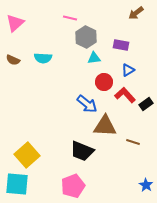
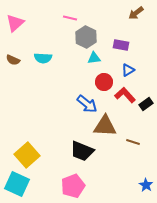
cyan square: rotated 20 degrees clockwise
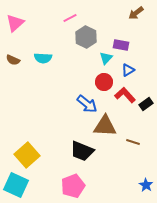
pink line: rotated 40 degrees counterclockwise
cyan triangle: moved 12 px right; rotated 40 degrees counterclockwise
cyan square: moved 1 px left, 1 px down
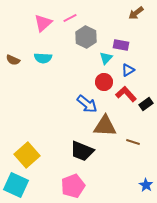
pink triangle: moved 28 px right
red L-shape: moved 1 px right, 1 px up
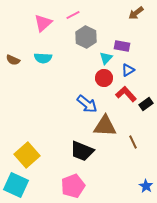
pink line: moved 3 px right, 3 px up
purple rectangle: moved 1 px right, 1 px down
red circle: moved 4 px up
brown line: rotated 48 degrees clockwise
blue star: moved 1 px down
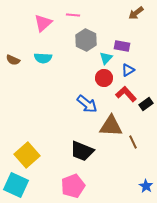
pink line: rotated 32 degrees clockwise
gray hexagon: moved 3 px down
brown triangle: moved 6 px right
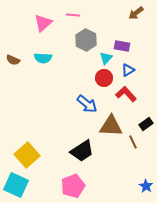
black rectangle: moved 20 px down
black trapezoid: rotated 55 degrees counterclockwise
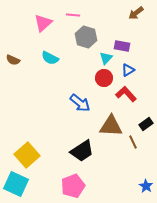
gray hexagon: moved 3 px up; rotated 10 degrees counterclockwise
cyan semicircle: moved 7 px right; rotated 24 degrees clockwise
blue arrow: moved 7 px left, 1 px up
cyan square: moved 1 px up
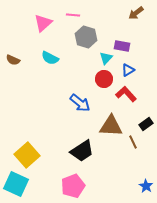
red circle: moved 1 px down
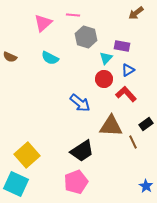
brown semicircle: moved 3 px left, 3 px up
pink pentagon: moved 3 px right, 4 px up
